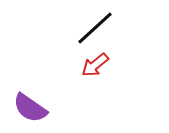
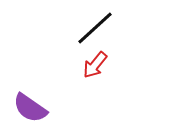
red arrow: rotated 12 degrees counterclockwise
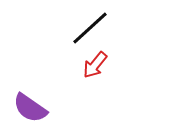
black line: moved 5 px left
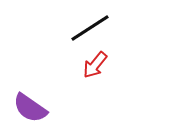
black line: rotated 9 degrees clockwise
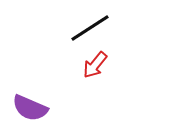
purple semicircle: rotated 12 degrees counterclockwise
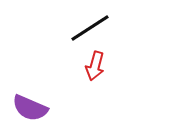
red arrow: moved 1 px down; rotated 24 degrees counterclockwise
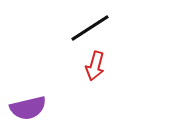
purple semicircle: moved 2 px left; rotated 36 degrees counterclockwise
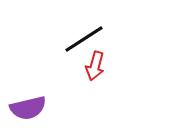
black line: moved 6 px left, 11 px down
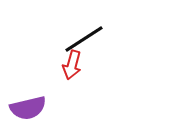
red arrow: moved 23 px left, 1 px up
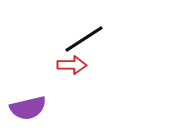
red arrow: rotated 104 degrees counterclockwise
